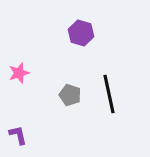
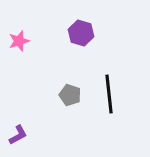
pink star: moved 32 px up
black line: rotated 6 degrees clockwise
purple L-shape: rotated 75 degrees clockwise
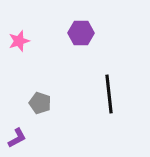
purple hexagon: rotated 15 degrees counterclockwise
gray pentagon: moved 30 px left, 8 px down
purple L-shape: moved 1 px left, 3 px down
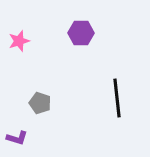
black line: moved 8 px right, 4 px down
purple L-shape: rotated 45 degrees clockwise
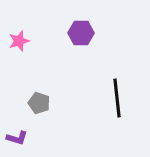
gray pentagon: moved 1 px left
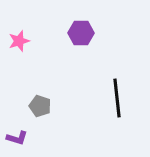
gray pentagon: moved 1 px right, 3 px down
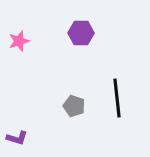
gray pentagon: moved 34 px right
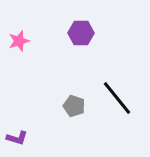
black line: rotated 33 degrees counterclockwise
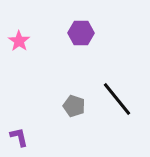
pink star: rotated 20 degrees counterclockwise
black line: moved 1 px down
purple L-shape: moved 2 px right, 1 px up; rotated 120 degrees counterclockwise
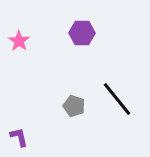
purple hexagon: moved 1 px right
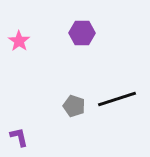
black line: rotated 69 degrees counterclockwise
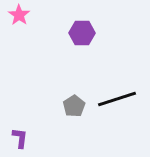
pink star: moved 26 px up
gray pentagon: rotated 20 degrees clockwise
purple L-shape: moved 1 px right, 1 px down; rotated 20 degrees clockwise
